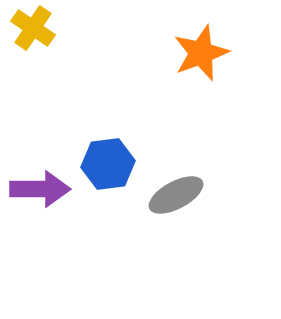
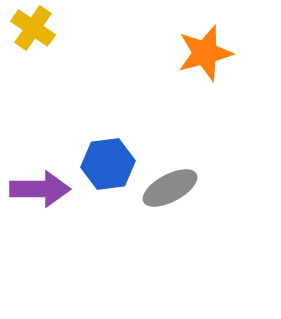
orange star: moved 4 px right; rotated 6 degrees clockwise
gray ellipse: moved 6 px left, 7 px up
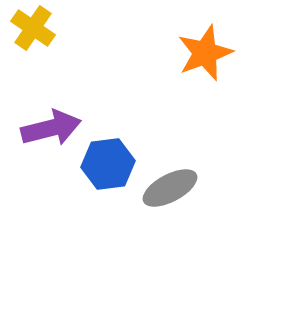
orange star: rotated 6 degrees counterclockwise
purple arrow: moved 11 px right, 61 px up; rotated 14 degrees counterclockwise
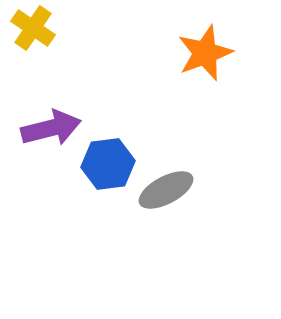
gray ellipse: moved 4 px left, 2 px down
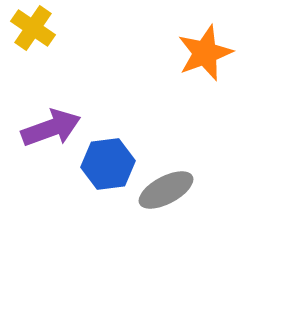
purple arrow: rotated 6 degrees counterclockwise
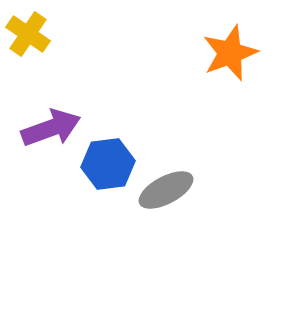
yellow cross: moved 5 px left, 6 px down
orange star: moved 25 px right
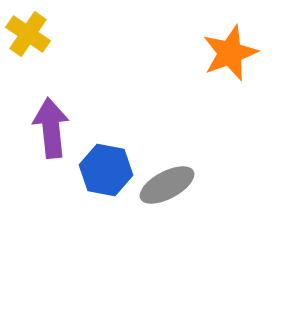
purple arrow: rotated 76 degrees counterclockwise
blue hexagon: moved 2 px left, 6 px down; rotated 18 degrees clockwise
gray ellipse: moved 1 px right, 5 px up
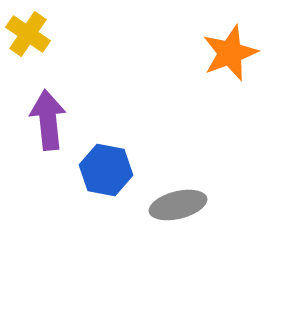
purple arrow: moved 3 px left, 8 px up
gray ellipse: moved 11 px right, 20 px down; rotated 14 degrees clockwise
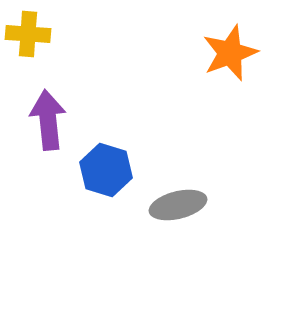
yellow cross: rotated 30 degrees counterclockwise
blue hexagon: rotated 6 degrees clockwise
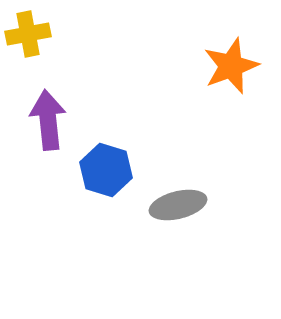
yellow cross: rotated 15 degrees counterclockwise
orange star: moved 1 px right, 13 px down
